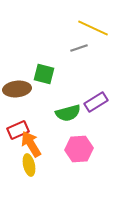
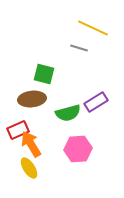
gray line: rotated 36 degrees clockwise
brown ellipse: moved 15 px right, 10 px down
pink hexagon: moved 1 px left
yellow ellipse: moved 3 px down; rotated 20 degrees counterclockwise
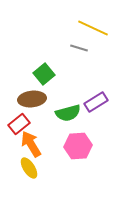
green square: rotated 35 degrees clockwise
red rectangle: moved 1 px right, 6 px up; rotated 15 degrees counterclockwise
pink hexagon: moved 3 px up
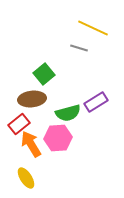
pink hexagon: moved 20 px left, 8 px up
yellow ellipse: moved 3 px left, 10 px down
